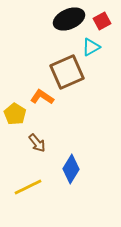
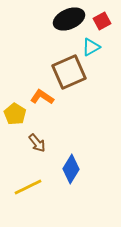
brown square: moved 2 px right
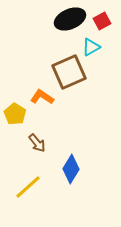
black ellipse: moved 1 px right
yellow line: rotated 16 degrees counterclockwise
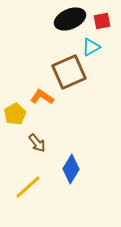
red square: rotated 18 degrees clockwise
yellow pentagon: rotated 10 degrees clockwise
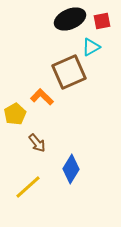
orange L-shape: rotated 10 degrees clockwise
